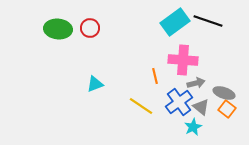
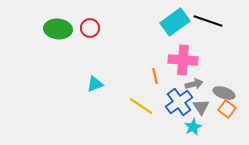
gray arrow: moved 2 px left, 1 px down
gray triangle: rotated 18 degrees clockwise
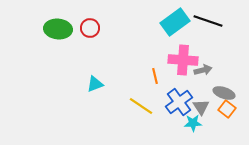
gray arrow: moved 9 px right, 14 px up
cyan star: moved 4 px up; rotated 24 degrees clockwise
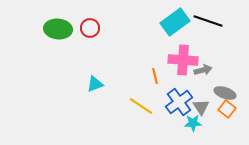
gray ellipse: moved 1 px right
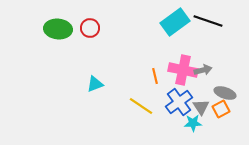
pink cross: moved 10 px down; rotated 8 degrees clockwise
orange square: moved 6 px left; rotated 24 degrees clockwise
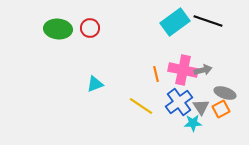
orange line: moved 1 px right, 2 px up
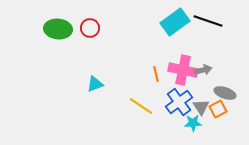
orange square: moved 3 px left
